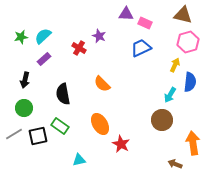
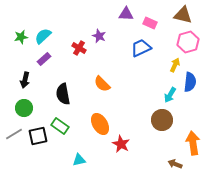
pink rectangle: moved 5 px right
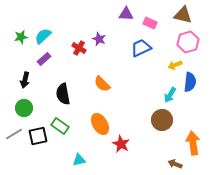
purple star: moved 3 px down
yellow arrow: rotated 136 degrees counterclockwise
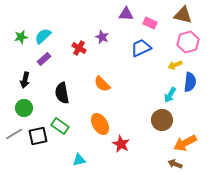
purple star: moved 3 px right, 2 px up
black semicircle: moved 1 px left, 1 px up
orange arrow: moved 8 px left; rotated 110 degrees counterclockwise
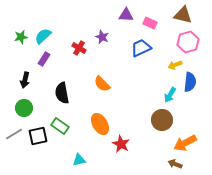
purple triangle: moved 1 px down
purple rectangle: rotated 16 degrees counterclockwise
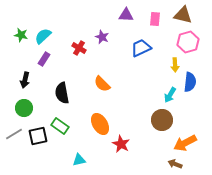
pink rectangle: moved 5 px right, 4 px up; rotated 72 degrees clockwise
green star: moved 2 px up; rotated 24 degrees clockwise
yellow arrow: rotated 72 degrees counterclockwise
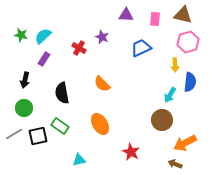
red star: moved 10 px right, 8 px down
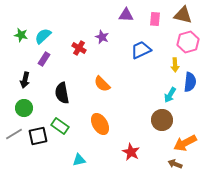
blue trapezoid: moved 2 px down
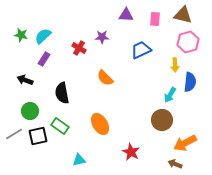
purple star: rotated 24 degrees counterclockwise
black arrow: rotated 98 degrees clockwise
orange semicircle: moved 3 px right, 6 px up
green circle: moved 6 px right, 3 px down
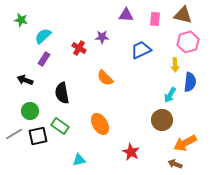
green star: moved 15 px up
